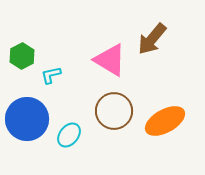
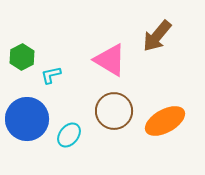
brown arrow: moved 5 px right, 3 px up
green hexagon: moved 1 px down
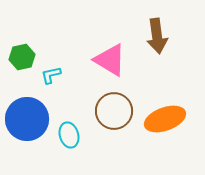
brown arrow: rotated 48 degrees counterclockwise
green hexagon: rotated 15 degrees clockwise
orange ellipse: moved 2 px up; rotated 9 degrees clockwise
cyan ellipse: rotated 55 degrees counterclockwise
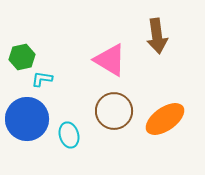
cyan L-shape: moved 9 px left, 4 px down; rotated 20 degrees clockwise
orange ellipse: rotated 15 degrees counterclockwise
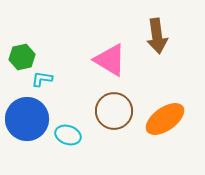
cyan ellipse: moved 1 px left; rotated 55 degrees counterclockwise
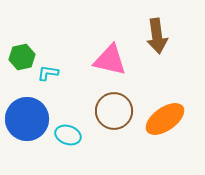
pink triangle: rotated 18 degrees counterclockwise
cyan L-shape: moved 6 px right, 6 px up
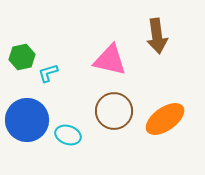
cyan L-shape: rotated 25 degrees counterclockwise
blue circle: moved 1 px down
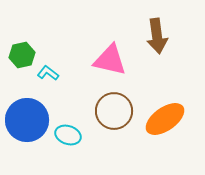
green hexagon: moved 2 px up
cyan L-shape: rotated 55 degrees clockwise
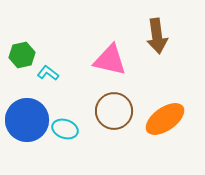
cyan ellipse: moved 3 px left, 6 px up
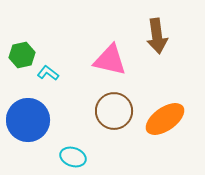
blue circle: moved 1 px right
cyan ellipse: moved 8 px right, 28 px down
